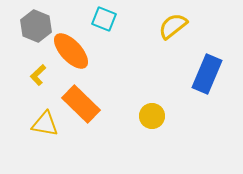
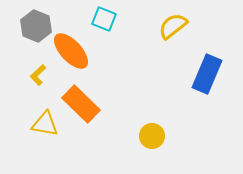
yellow circle: moved 20 px down
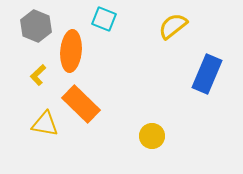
orange ellipse: rotated 48 degrees clockwise
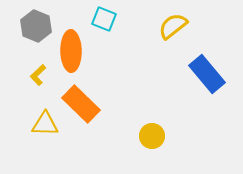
orange ellipse: rotated 6 degrees counterclockwise
blue rectangle: rotated 63 degrees counterclockwise
yellow triangle: rotated 8 degrees counterclockwise
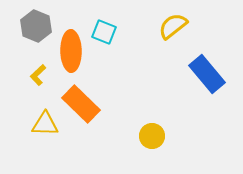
cyan square: moved 13 px down
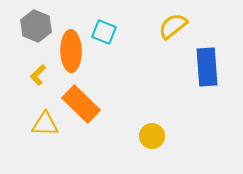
blue rectangle: moved 7 px up; rotated 36 degrees clockwise
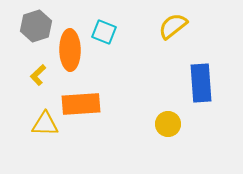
gray hexagon: rotated 20 degrees clockwise
orange ellipse: moved 1 px left, 1 px up
blue rectangle: moved 6 px left, 16 px down
orange rectangle: rotated 48 degrees counterclockwise
yellow circle: moved 16 px right, 12 px up
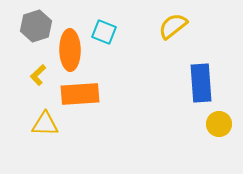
orange rectangle: moved 1 px left, 10 px up
yellow circle: moved 51 px right
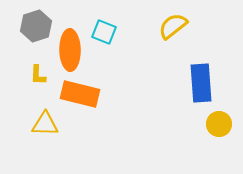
yellow L-shape: rotated 45 degrees counterclockwise
orange rectangle: rotated 18 degrees clockwise
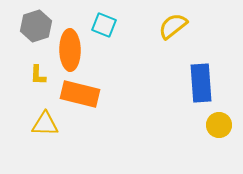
cyan square: moved 7 px up
yellow circle: moved 1 px down
